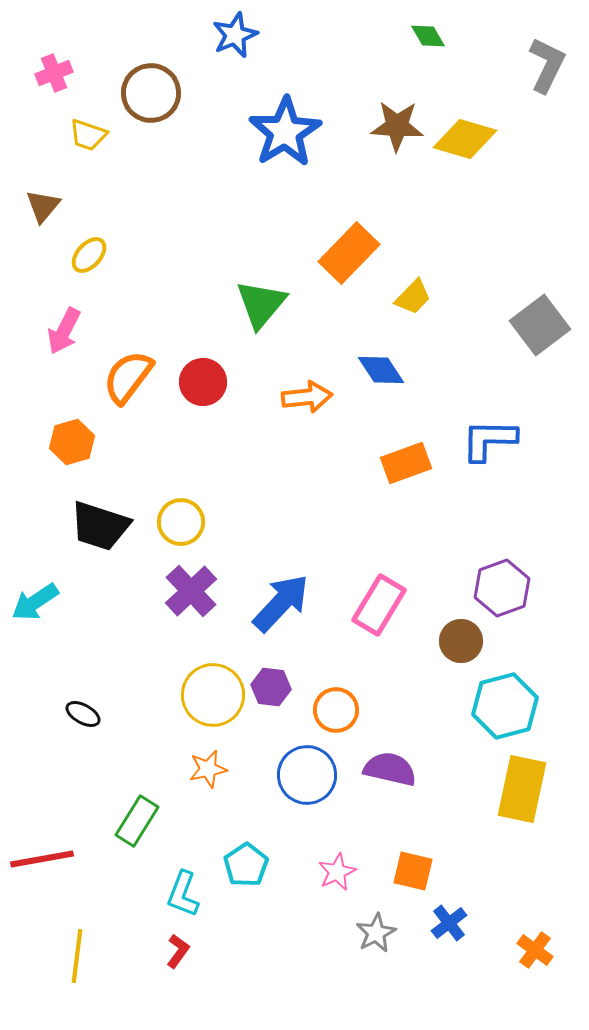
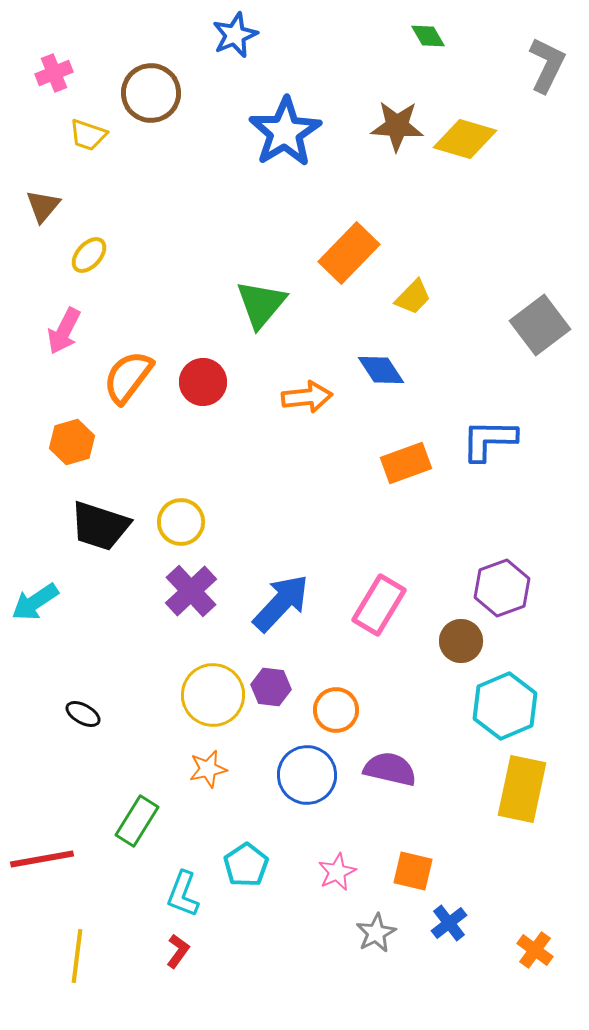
cyan hexagon at (505, 706): rotated 8 degrees counterclockwise
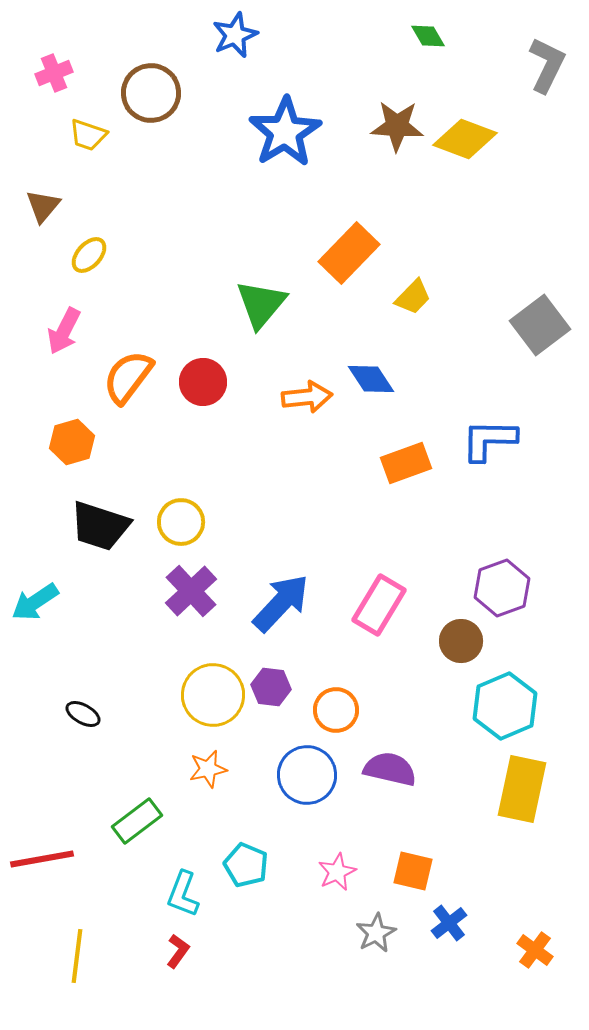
yellow diamond at (465, 139): rotated 4 degrees clockwise
blue diamond at (381, 370): moved 10 px left, 9 px down
green rectangle at (137, 821): rotated 21 degrees clockwise
cyan pentagon at (246, 865): rotated 15 degrees counterclockwise
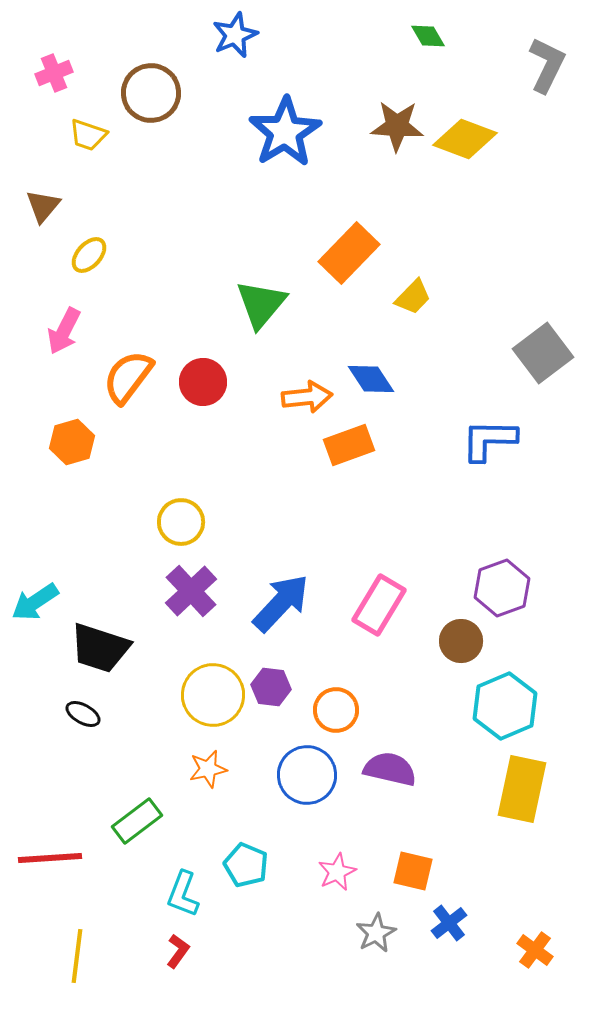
gray square at (540, 325): moved 3 px right, 28 px down
orange rectangle at (406, 463): moved 57 px left, 18 px up
black trapezoid at (100, 526): moved 122 px down
red line at (42, 859): moved 8 px right, 1 px up; rotated 6 degrees clockwise
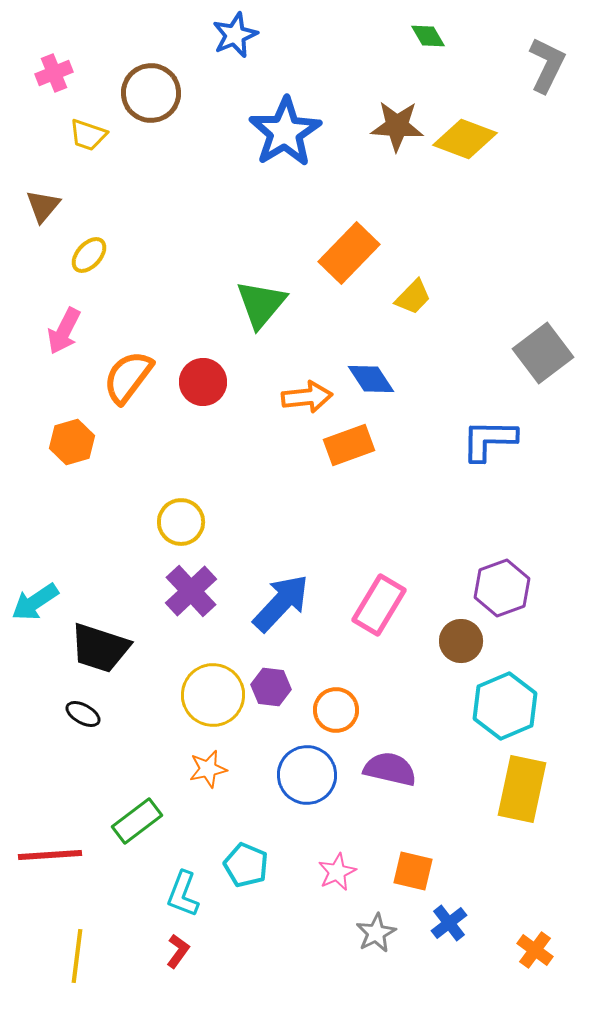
red line at (50, 858): moved 3 px up
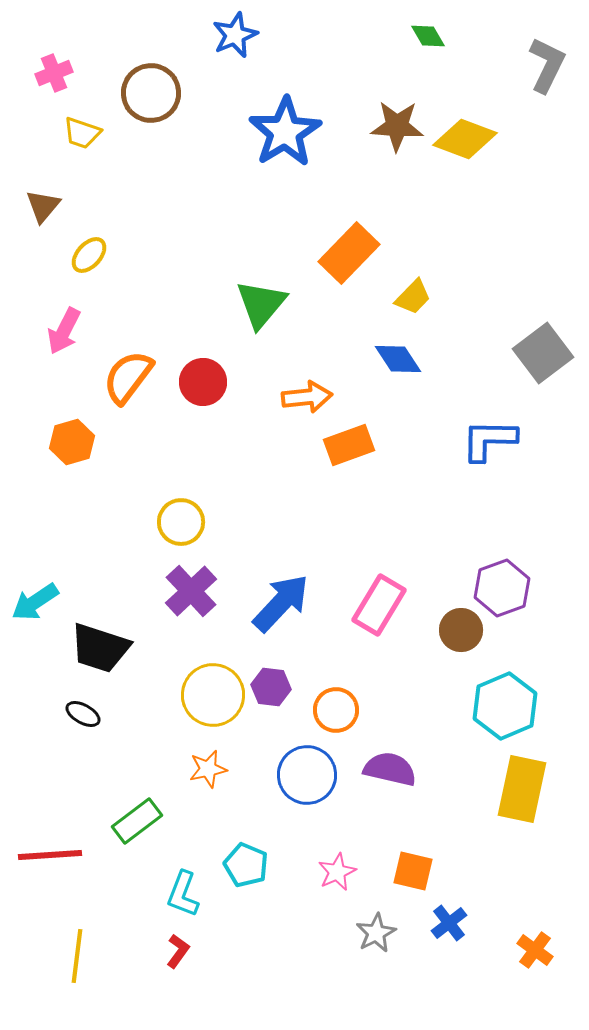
yellow trapezoid at (88, 135): moved 6 px left, 2 px up
blue diamond at (371, 379): moved 27 px right, 20 px up
brown circle at (461, 641): moved 11 px up
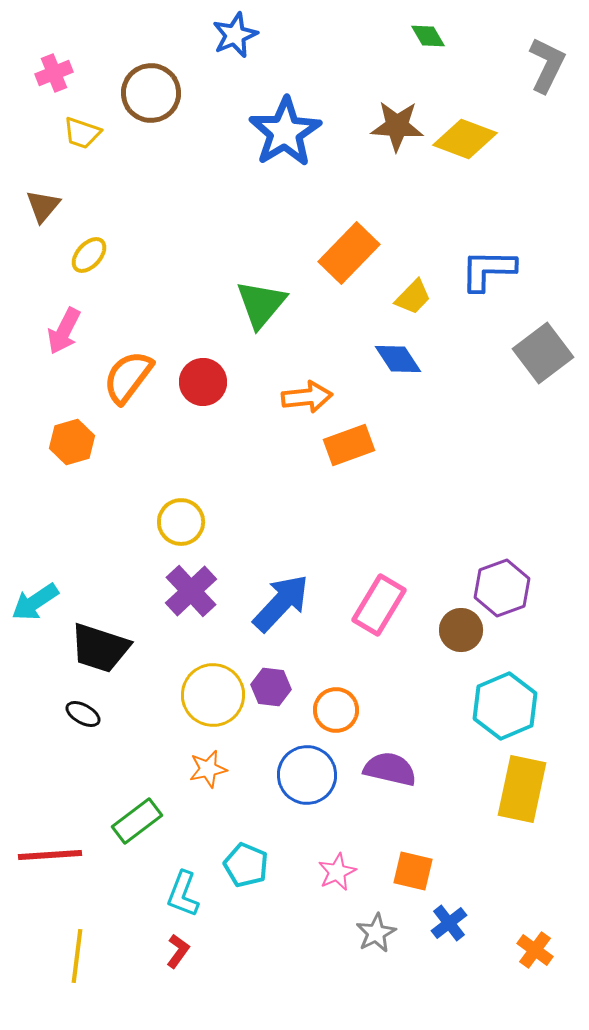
blue L-shape at (489, 440): moved 1 px left, 170 px up
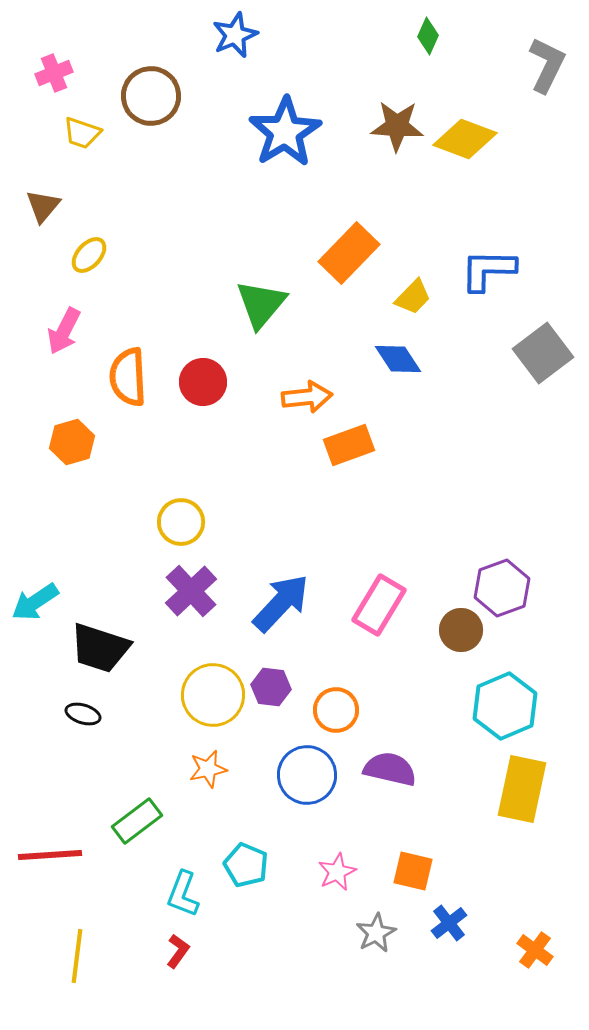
green diamond at (428, 36): rotated 54 degrees clockwise
brown circle at (151, 93): moved 3 px down
orange semicircle at (128, 377): rotated 40 degrees counterclockwise
black ellipse at (83, 714): rotated 12 degrees counterclockwise
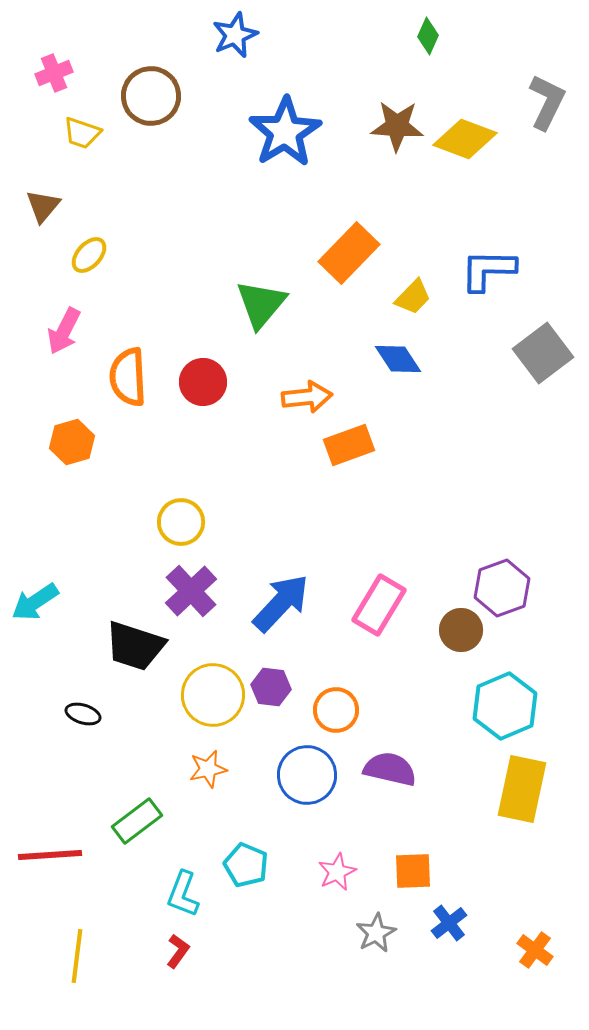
gray L-shape at (547, 65): moved 37 px down
black trapezoid at (100, 648): moved 35 px right, 2 px up
orange square at (413, 871): rotated 15 degrees counterclockwise
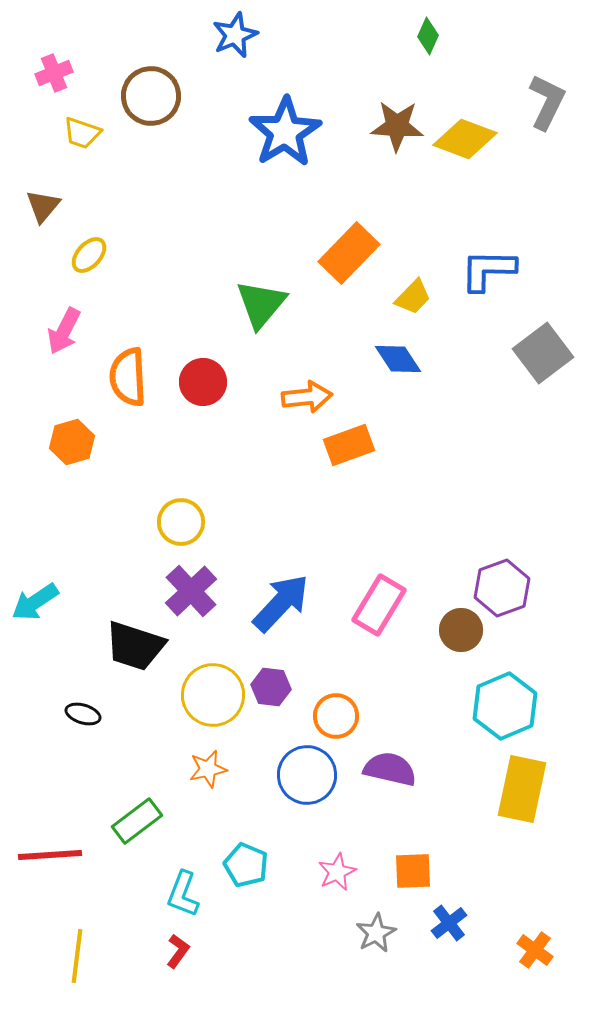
orange circle at (336, 710): moved 6 px down
